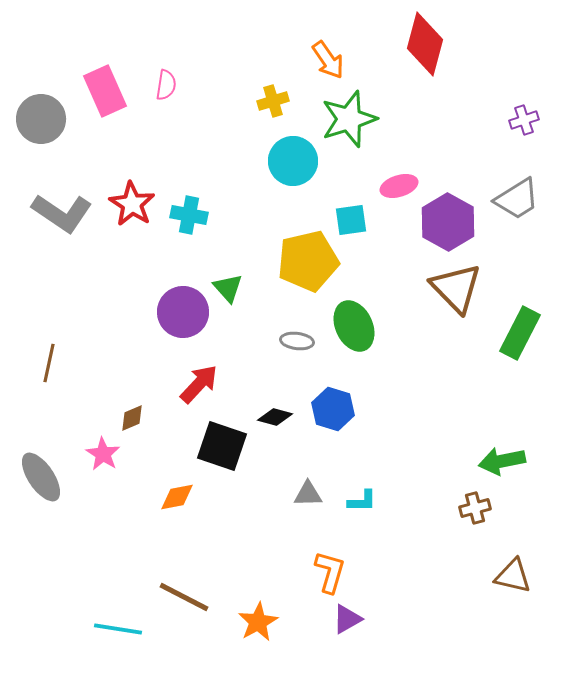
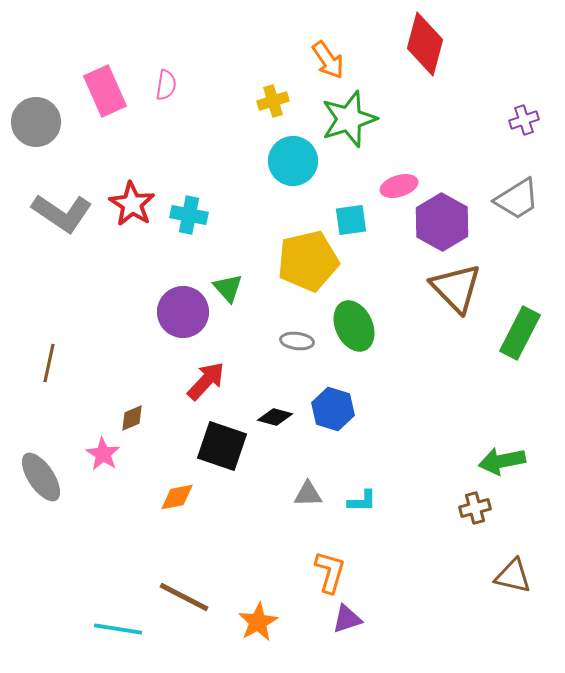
gray circle at (41, 119): moved 5 px left, 3 px down
purple hexagon at (448, 222): moved 6 px left
red arrow at (199, 384): moved 7 px right, 3 px up
purple triangle at (347, 619): rotated 12 degrees clockwise
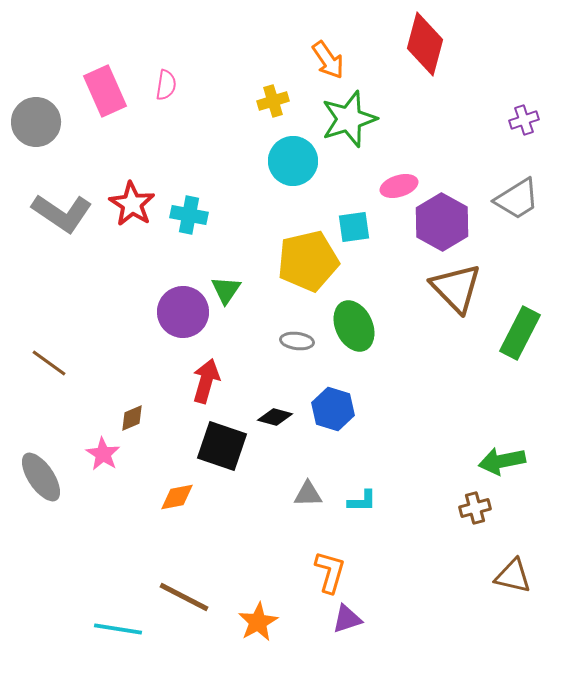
cyan square at (351, 220): moved 3 px right, 7 px down
green triangle at (228, 288): moved 2 px left, 2 px down; rotated 16 degrees clockwise
brown line at (49, 363): rotated 66 degrees counterclockwise
red arrow at (206, 381): rotated 27 degrees counterclockwise
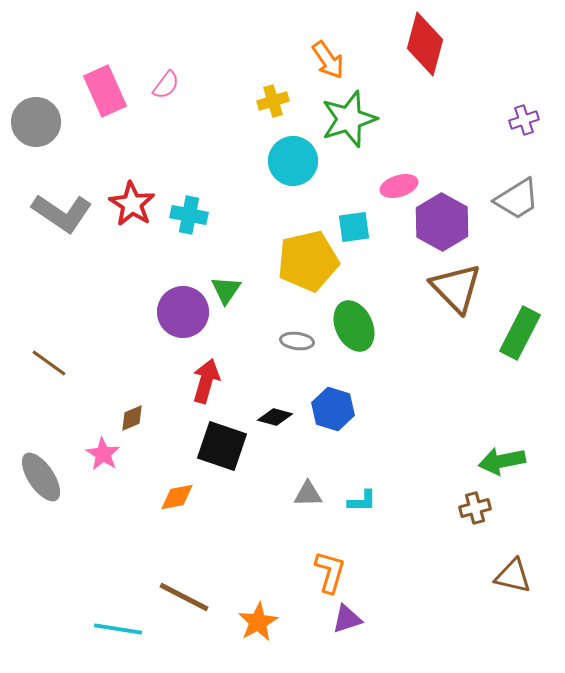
pink semicircle at (166, 85): rotated 28 degrees clockwise
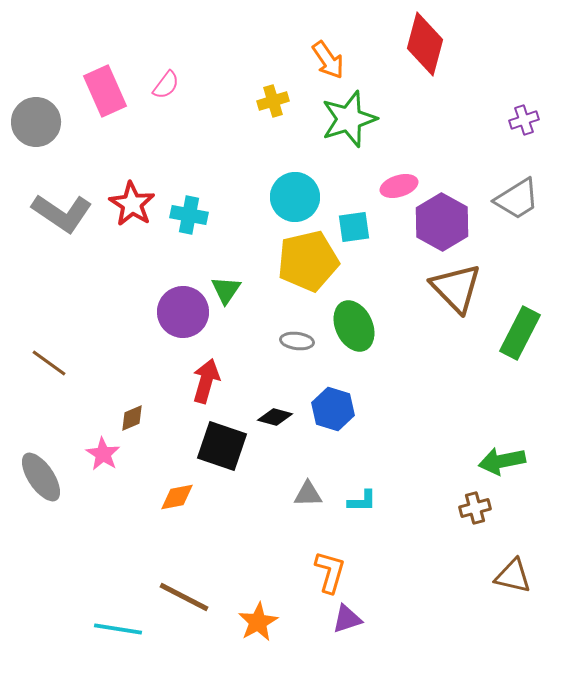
cyan circle at (293, 161): moved 2 px right, 36 px down
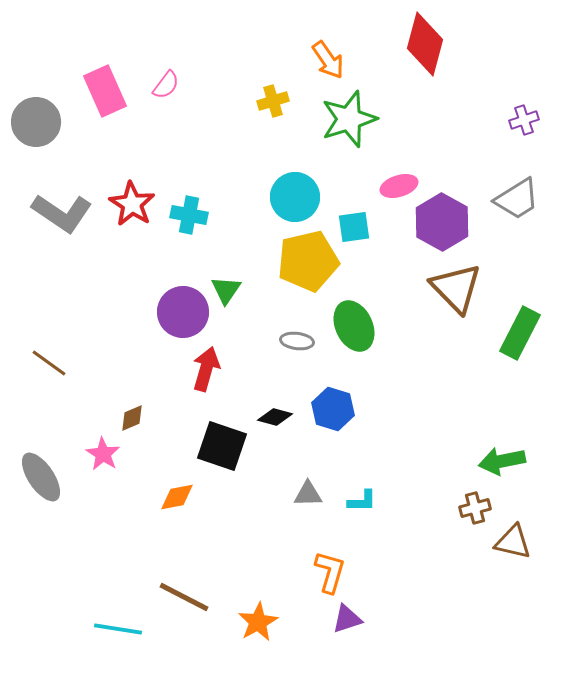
red arrow at (206, 381): moved 12 px up
brown triangle at (513, 576): moved 34 px up
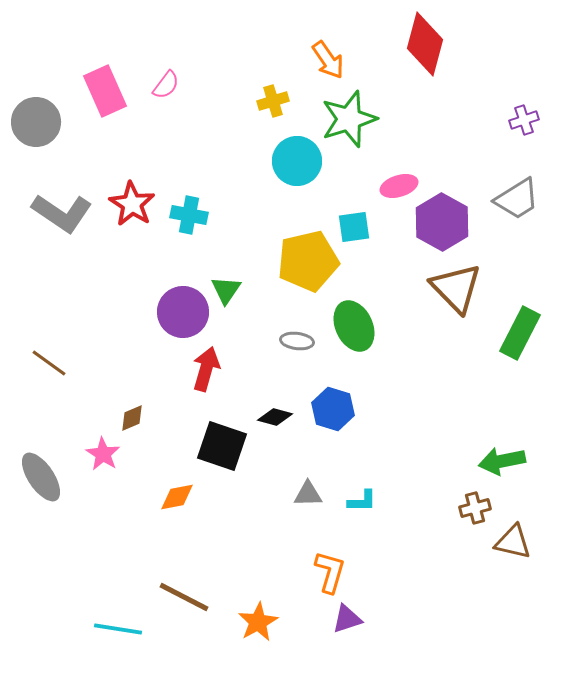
cyan circle at (295, 197): moved 2 px right, 36 px up
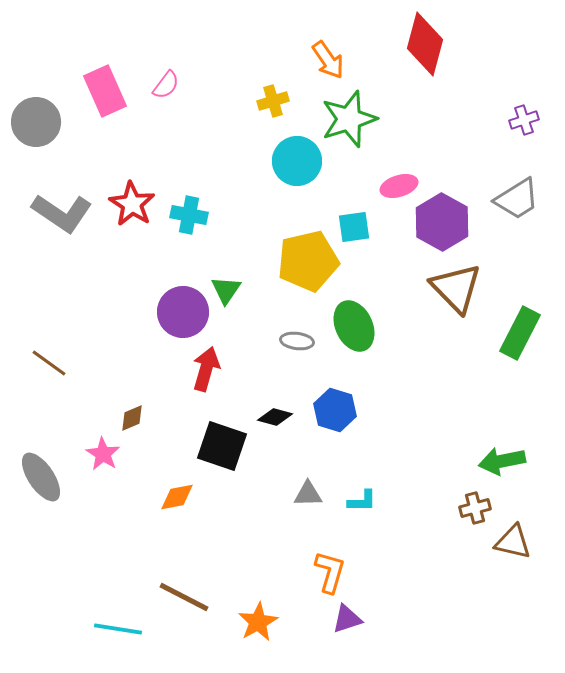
blue hexagon at (333, 409): moved 2 px right, 1 px down
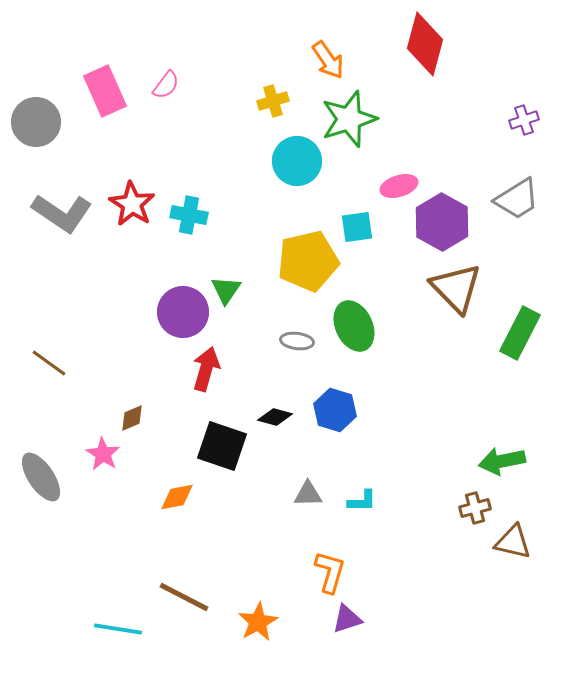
cyan square at (354, 227): moved 3 px right
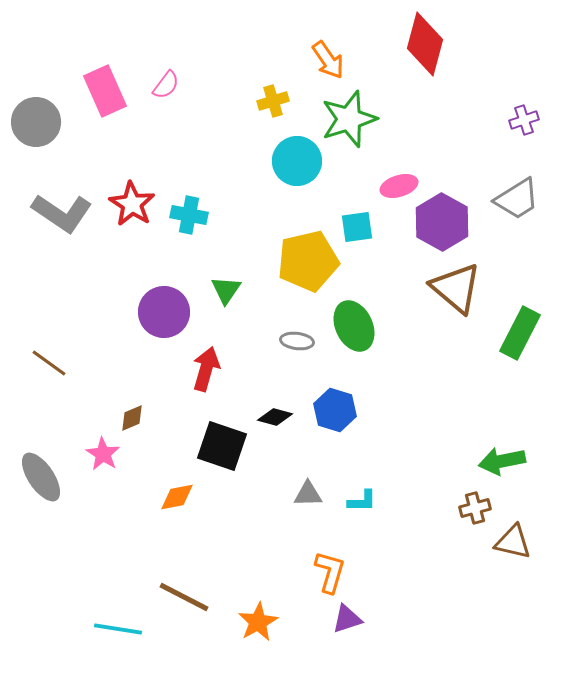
brown triangle at (456, 288): rotated 6 degrees counterclockwise
purple circle at (183, 312): moved 19 px left
